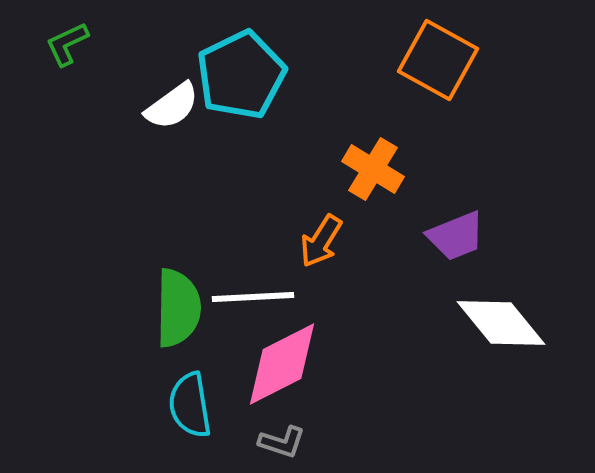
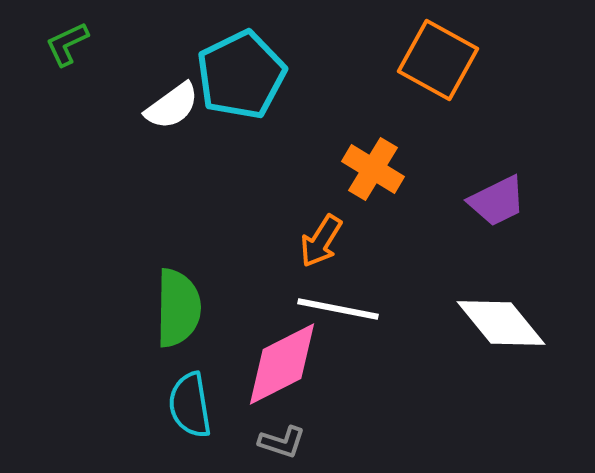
purple trapezoid: moved 41 px right, 35 px up; rotated 4 degrees counterclockwise
white line: moved 85 px right, 12 px down; rotated 14 degrees clockwise
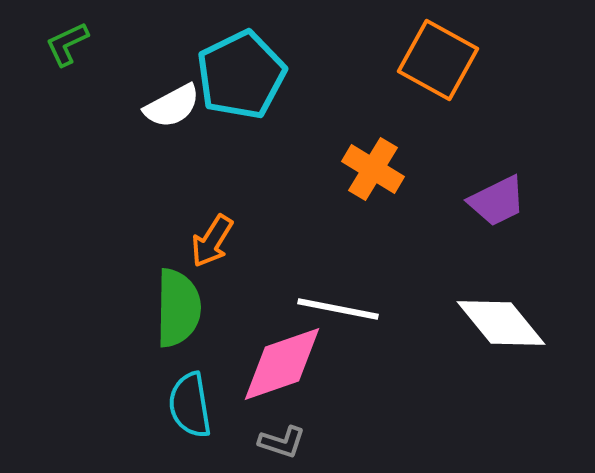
white semicircle: rotated 8 degrees clockwise
orange arrow: moved 109 px left
pink diamond: rotated 8 degrees clockwise
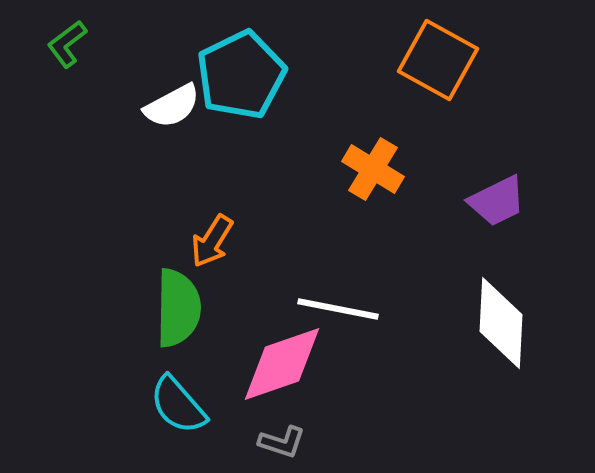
green L-shape: rotated 12 degrees counterclockwise
white diamond: rotated 42 degrees clockwise
cyan semicircle: moved 12 px left; rotated 32 degrees counterclockwise
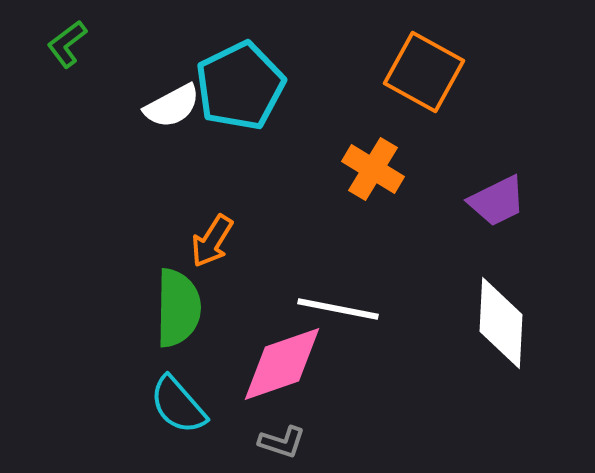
orange square: moved 14 px left, 12 px down
cyan pentagon: moved 1 px left, 11 px down
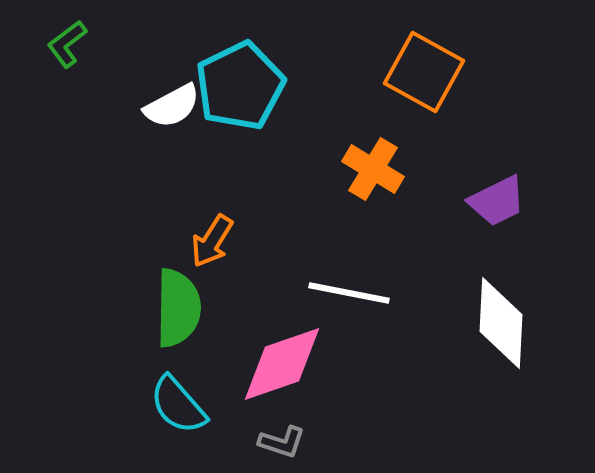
white line: moved 11 px right, 16 px up
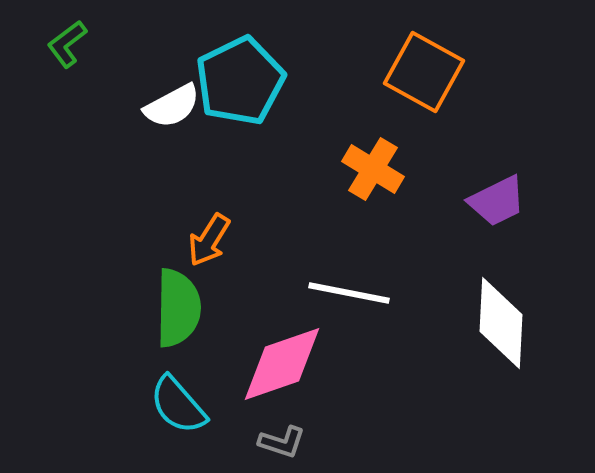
cyan pentagon: moved 5 px up
orange arrow: moved 3 px left, 1 px up
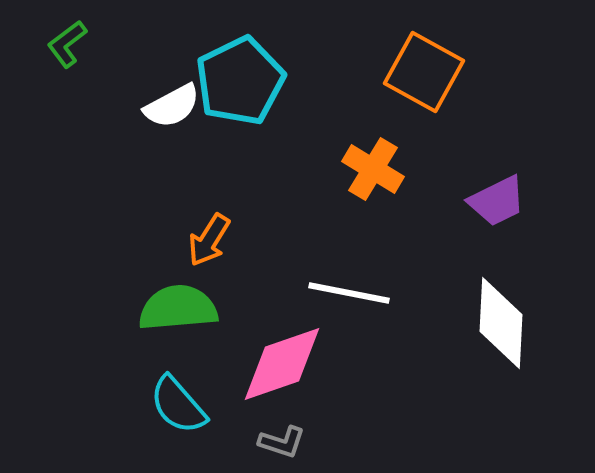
green semicircle: rotated 96 degrees counterclockwise
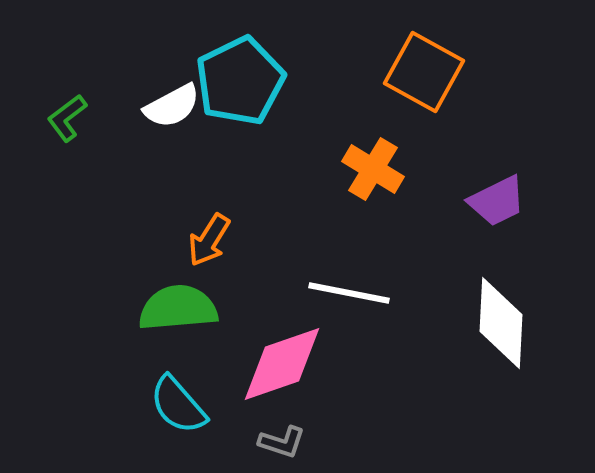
green L-shape: moved 74 px down
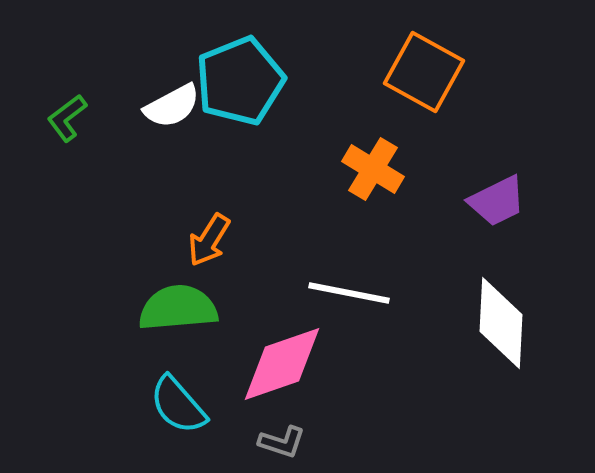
cyan pentagon: rotated 4 degrees clockwise
